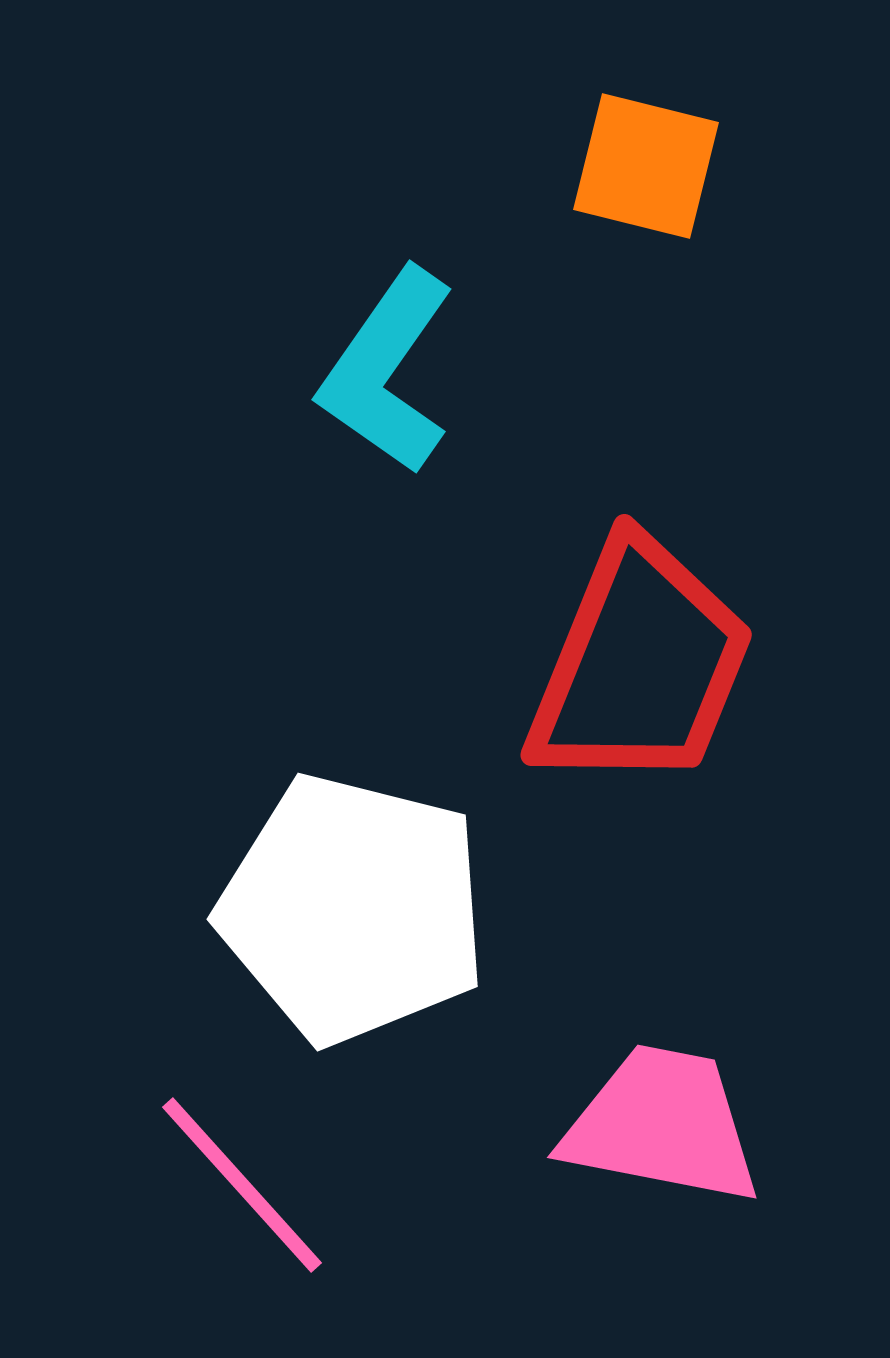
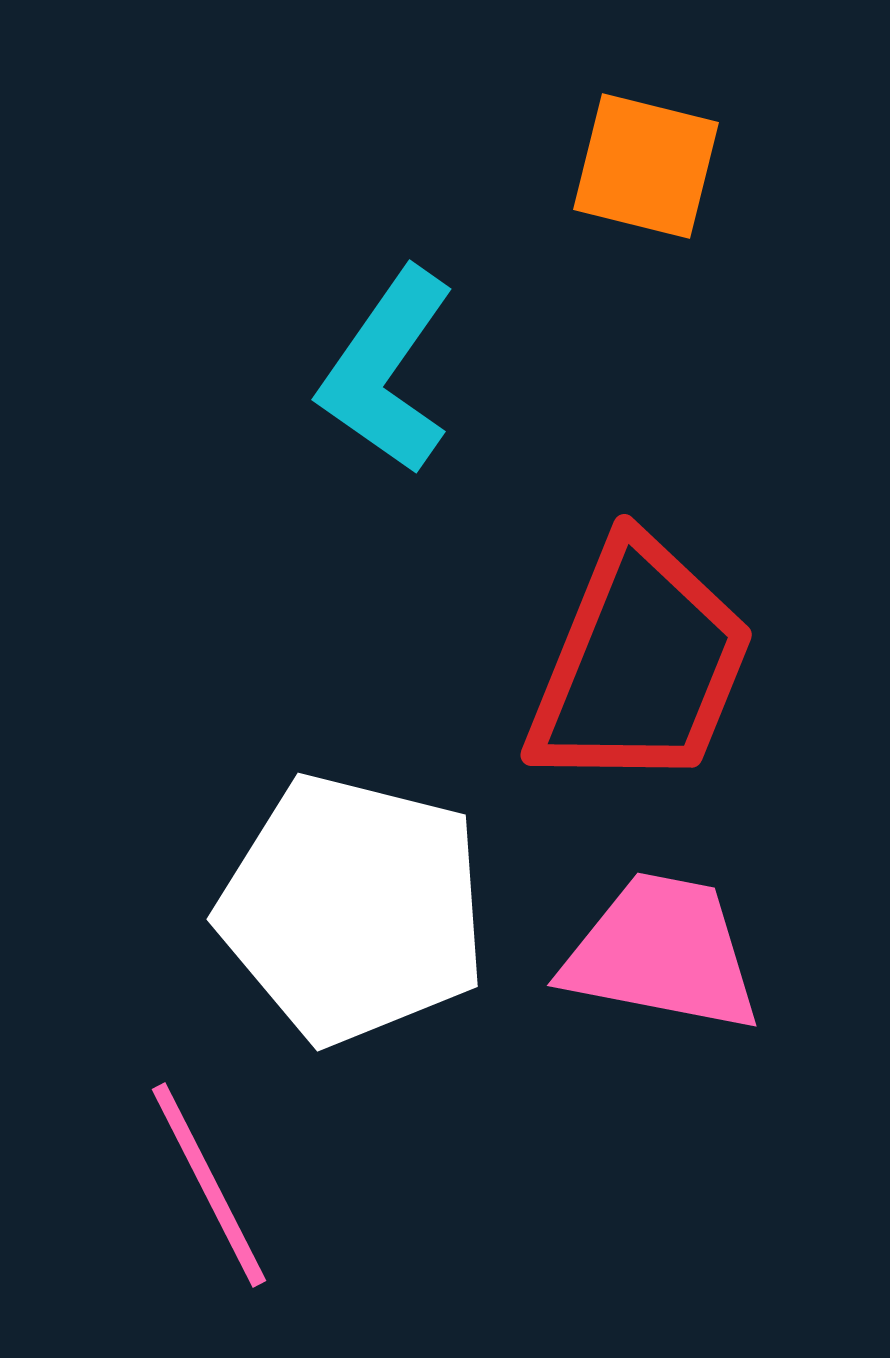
pink trapezoid: moved 172 px up
pink line: moved 33 px left; rotated 15 degrees clockwise
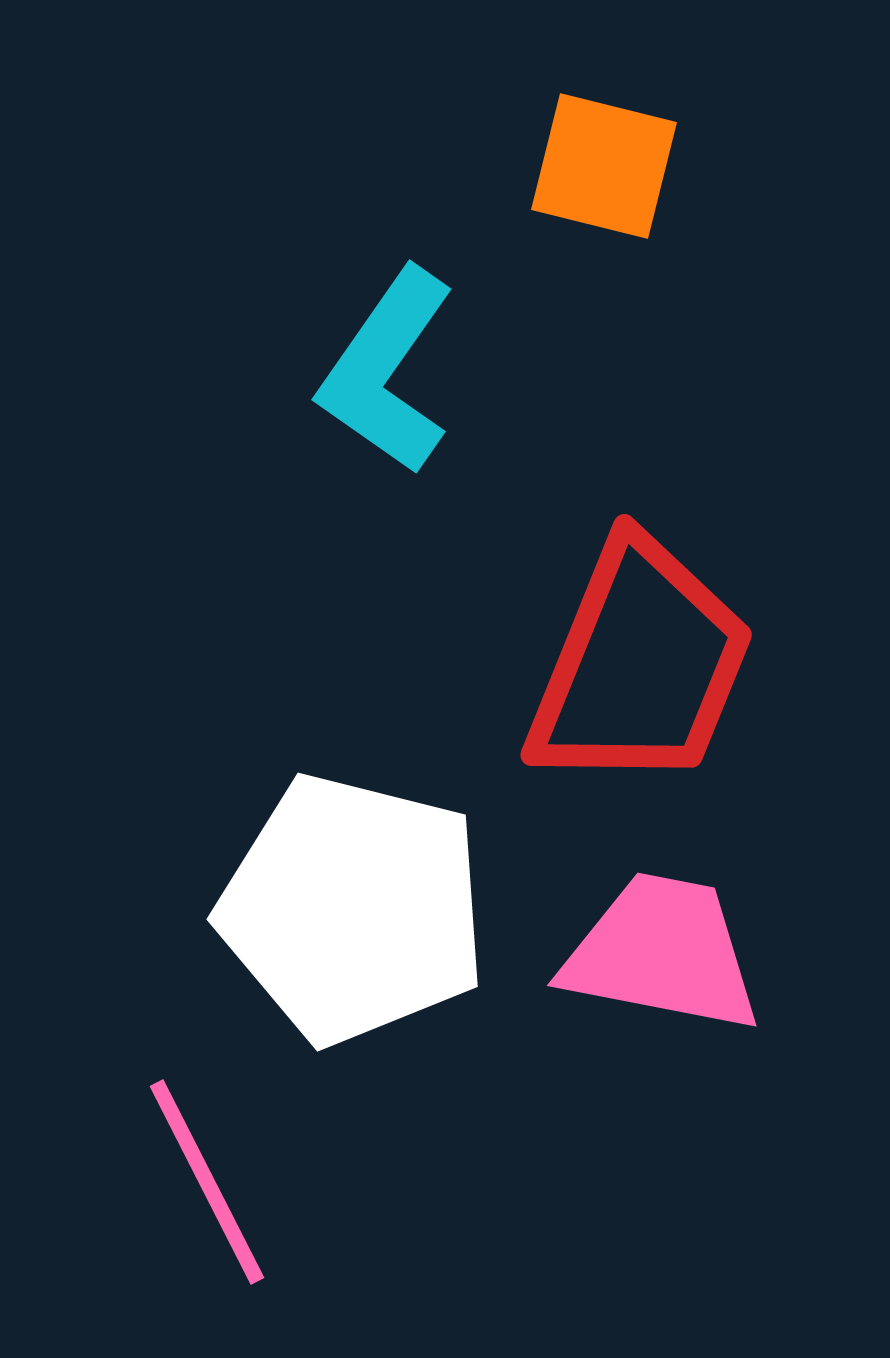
orange square: moved 42 px left
pink line: moved 2 px left, 3 px up
